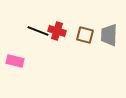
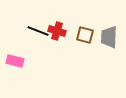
gray trapezoid: moved 2 px down
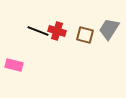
gray trapezoid: moved 8 px up; rotated 30 degrees clockwise
pink rectangle: moved 1 px left, 4 px down
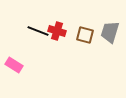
gray trapezoid: moved 1 px right, 3 px down; rotated 15 degrees counterclockwise
pink rectangle: rotated 18 degrees clockwise
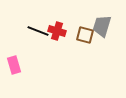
gray trapezoid: moved 8 px left, 6 px up
pink rectangle: rotated 42 degrees clockwise
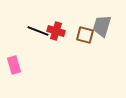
red cross: moved 1 px left
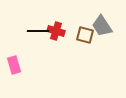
gray trapezoid: rotated 50 degrees counterclockwise
black line: rotated 20 degrees counterclockwise
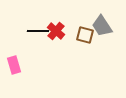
red cross: rotated 24 degrees clockwise
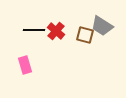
gray trapezoid: rotated 25 degrees counterclockwise
black line: moved 4 px left, 1 px up
pink rectangle: moved 11 px right
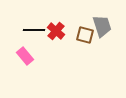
gray trapezoid: rotated 140 degrees counterclockwise
pink rectangle: moved 9 px up; rotated 24 degrees counterclockwise
